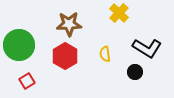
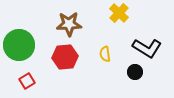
red hexagon: moved 1 px down; rotated 25 degrees clockwise
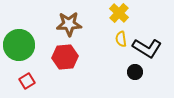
yellow semicircle: moved 16 px right, 15 px up
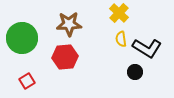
green circle: moved 3 px right, 7 px up
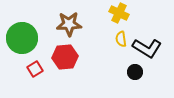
yellow cross: rotated 18 degrees counterclockwise
red square: moved 8 px right, 12 px up
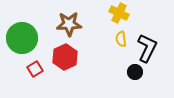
black L-shape: rotated 96 degrees counterclockwise
red hexagon: rotated 20 degrees counterclockwise
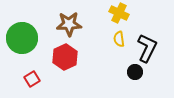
yellow semicircle: moved 2 px left
red square: moved 3 px left, 10 px down
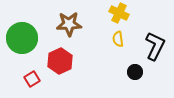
yellow semicircle: moved 1 px left
black L-shape: moved 8 px right, 2 px up
red hexagon: moved 5 px left, 4 px down
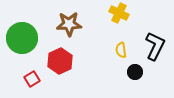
yellow semicircle: moved 3 px right, 11 px down
